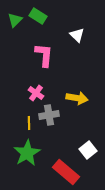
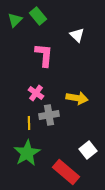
green rectangle: rotated 18 degrees clockwise
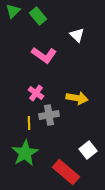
green triangle: moved 2 px left, 9 px up
pink L-shape: rotated 120 degrees clockwise
green star: moved 2 px left
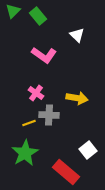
gray cross: rotated 12 degrees clockwise
yellow line: rotated 72 degrees clockwise
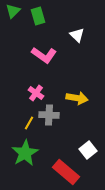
green rectangle: rotated 24 degrees clockwise
yellow line: rotated 40 degrees counterclockwise
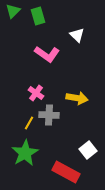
pink L-shape: moved 3 px right, 1 px up
red rectangle: rotated 12 degrees counterclockwise
